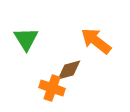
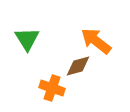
green triangle: moved 1 px right
brown diamond: moved 9 px right, 4 px up
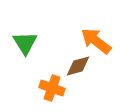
green triangle: moved 2 px left, 4 px down
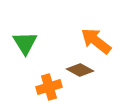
brown diamond: moved 2 px right, 4 px down; rotated 44 degrees clockwise
orange cross: moved 3 px left, 1 px up; rotated 35 degrees counterclockwise
